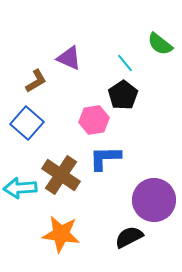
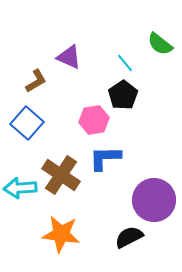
purple triangle: moved 1 px up
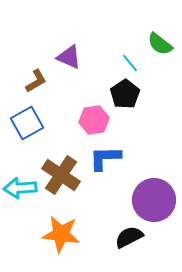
cyan line: moved 5 px right
black pentagon: moved 2 px right, 1 px up
blue square: rotated 20 degrees clockwise
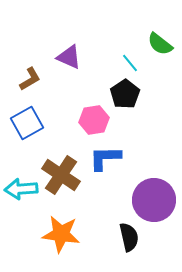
brown L-shape: moved 6 px left, 2 px up
cyan arrow: moved 1 px right, 1 px down
black semicircle: rotated 104 degrees clockwise
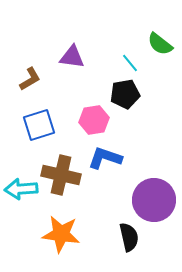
purple triangle: moved 3 px right; rotated 16 degrees counterclockwise
black pentagon: rotated 24 degrees clockwise
blue square: moved 12 px right, 2 px down; rotated 12 degrees clockwise
blue L-shape: rotated 20 degrees clockwise
brown cross: rotated 21 degrees counterclockwise
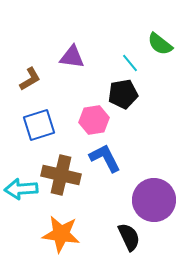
black pentagon: moved 2 px left
blue L-shape: rotated 44 degrees clockwise
black semicircle: rotated 12 degrees counterclockwise
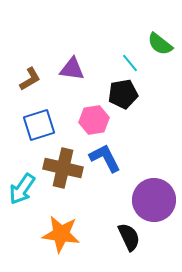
purple triangle: moved 12 px down
brown cross: moved 2 px right, 7 px up
cyan arrow: moved 1 px right; rotated 52 degrees counterclockwise
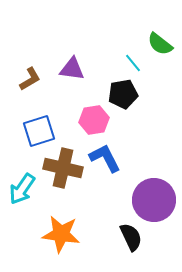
cyan line: moved 3 px right
blue square: moved 6 px down
black semicircle: moved 2 px right
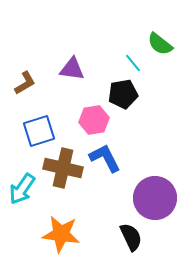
brown L-shape: moved 5 px left, 4 px down
purple circle: moved 1 px right, 2 px up
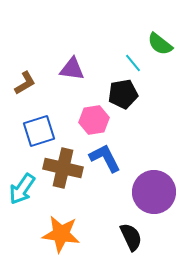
purple circle: moved 1 px left, 6 px up
